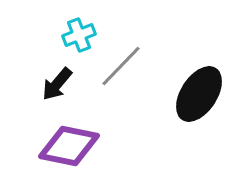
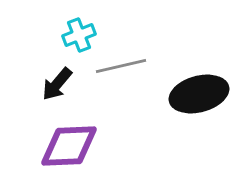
gray line: rotated 33 degrees clockwise
black ellipse: rotated 42 degrees clockwise
purple diamond: rotated 14 degrees counterclockwise
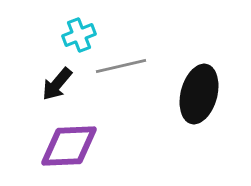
black ellipse: rotated 60 degrees counterclockwise
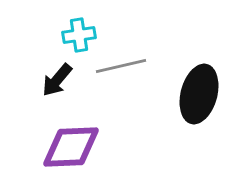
cyan cross: rotated 12 degrees clockwise
black arrow: moved 4 px up
purple diamond: moved 2 px right, 1 px down
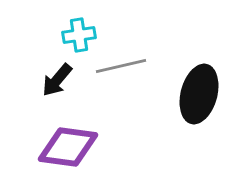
purple diamond: moved 3 px left; rotated 10 degrees clockwise
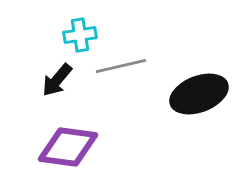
cyan cross: moved 1 px right
black ellipse: rotated 54 degrees clockwise
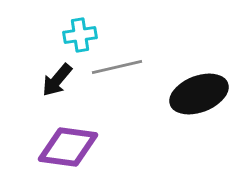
gray line: moved 4 px left, 1 px down
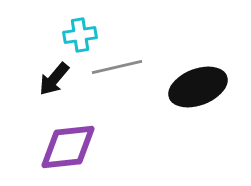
black arrow: moved 3 px left, 1 px up
black ellipse: moved 1 px left, 7 px up
purple diamond: rotated 14 degrees counterclockwise
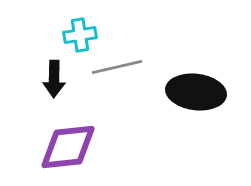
black arrow: rotated 39 degrees counterclockwise
black ellipse: moved 2 px left, 5 px down; rotated 28 degrees clockwise
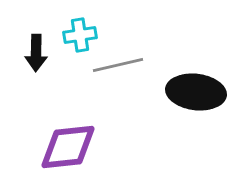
gray line: moved 1 px right, 2 px up
black arrow: moved 18 px left, 26 px up
